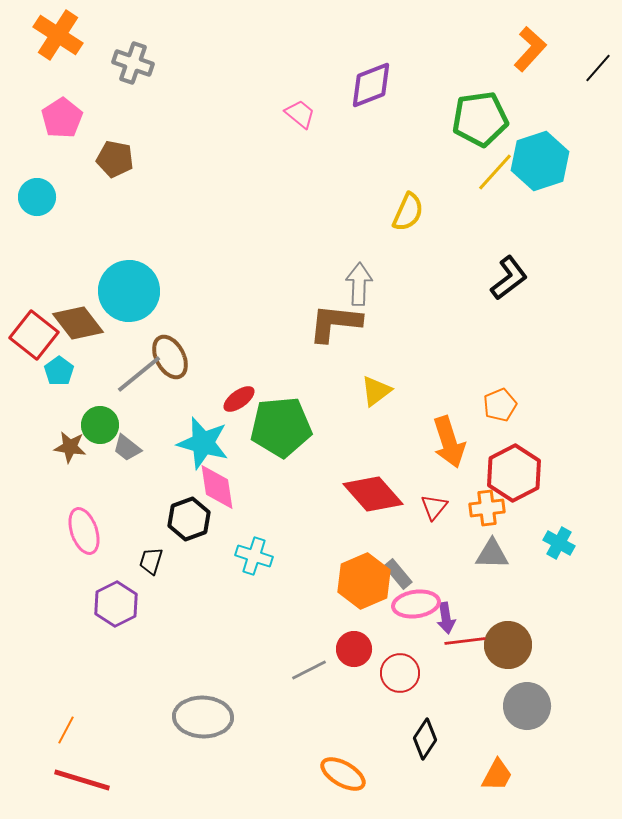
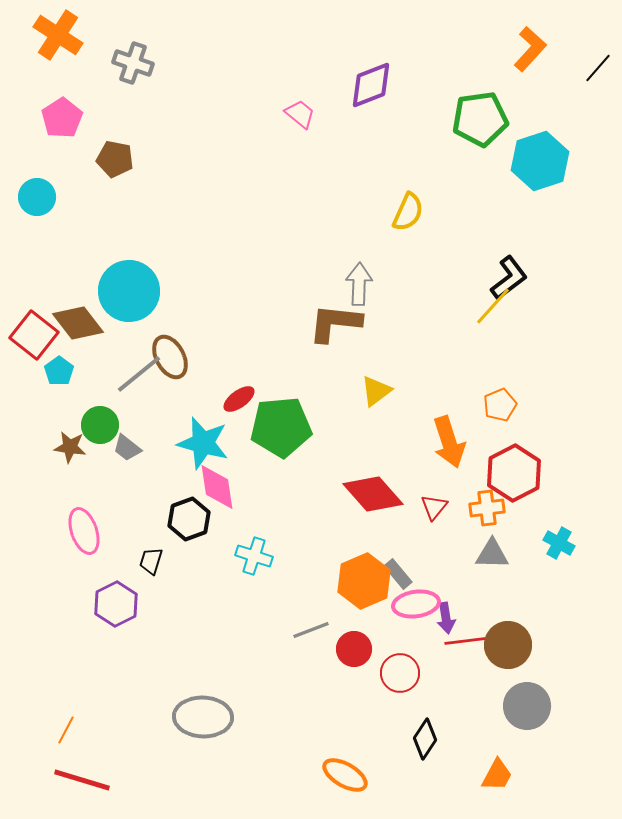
yellow line at (495, 172): moved 2 px left, 134 px down
gray line at (309, 670): moved 2 px right, 40 px up; rotated 6 degrees clockwise
orange ellipse at (343, 774): moved 2 px right, 1 px down
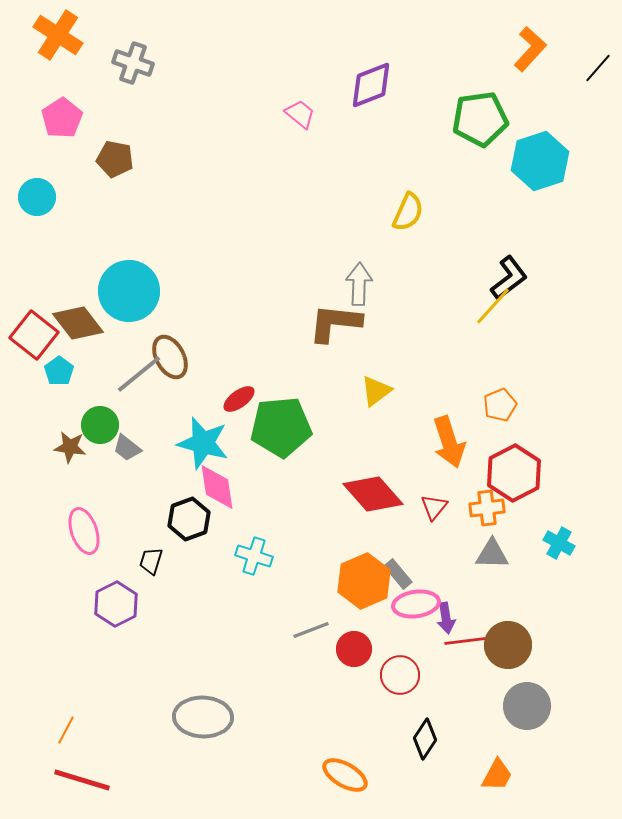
red circle at (400, 673): moved 2 px down
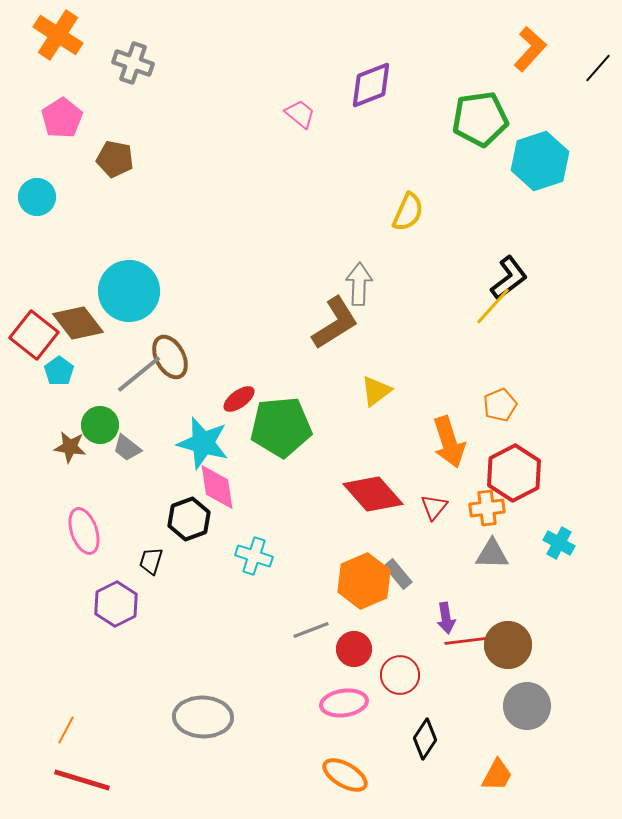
brown L-shape at (335, 323): rotated 142 degrees clockwise
pink ellipse at (416, 604): moved 72 px left, 99 px down
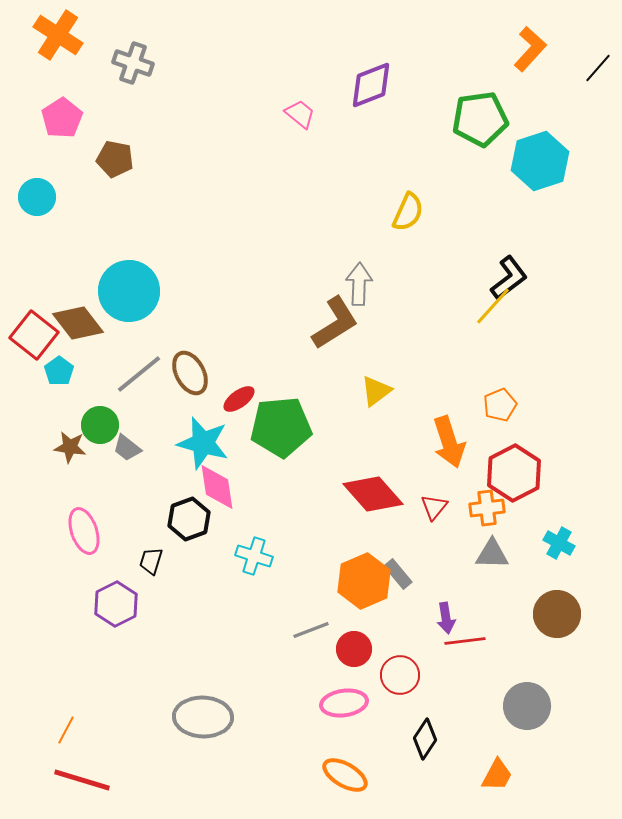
brown ellipse at (170, 357): moved 20 px right, 16 px down
brown circle at (508, 645): moved 49 px right, 31 px up
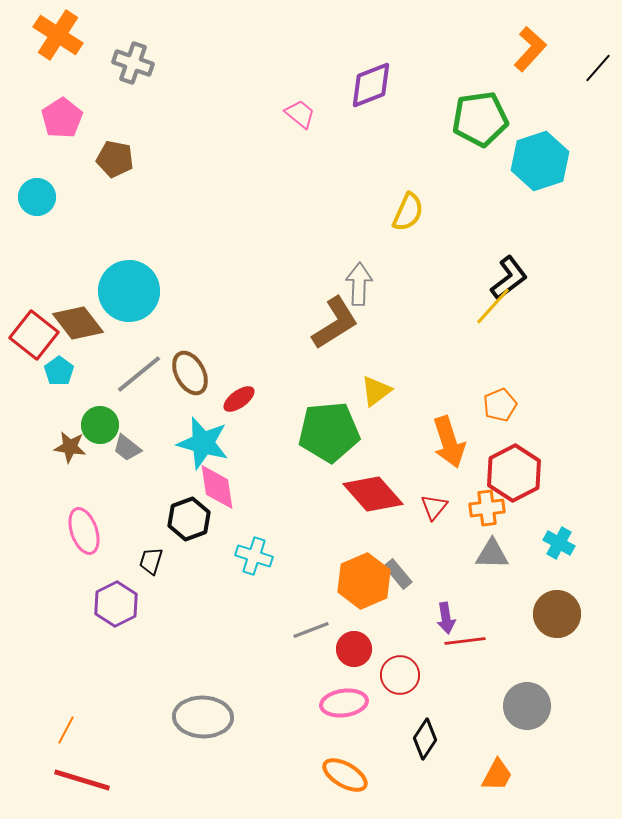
green pentagon at (281, 427): moved 48 px right, 5 px down
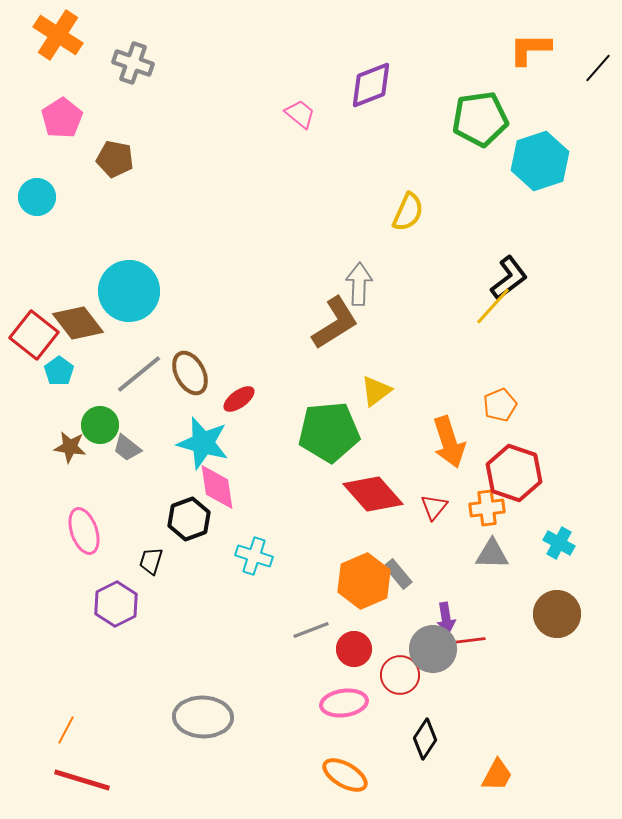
orange L-shape at (530, 49): rotated 132 degrees counterclockwise
red hexagon at (514, 473): rotated 14 degrees counterclockwise
gray circle at (527, 706): moved 94 px left, 57 px up
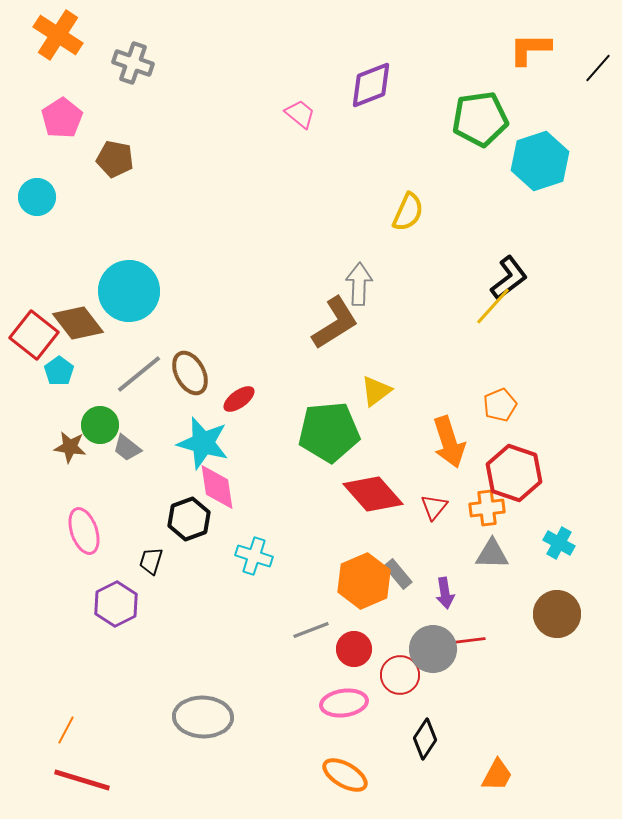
purple arrow at (446, 618): moved 1 px left, 25 px up
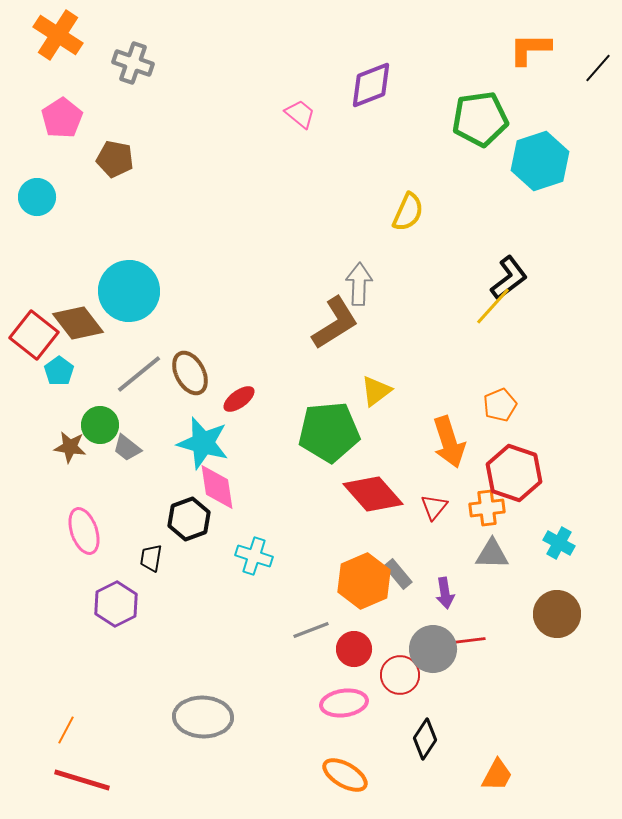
black trapezoid at (151, 561): moved 3 px up; rotated 8 degrees counterclockwise
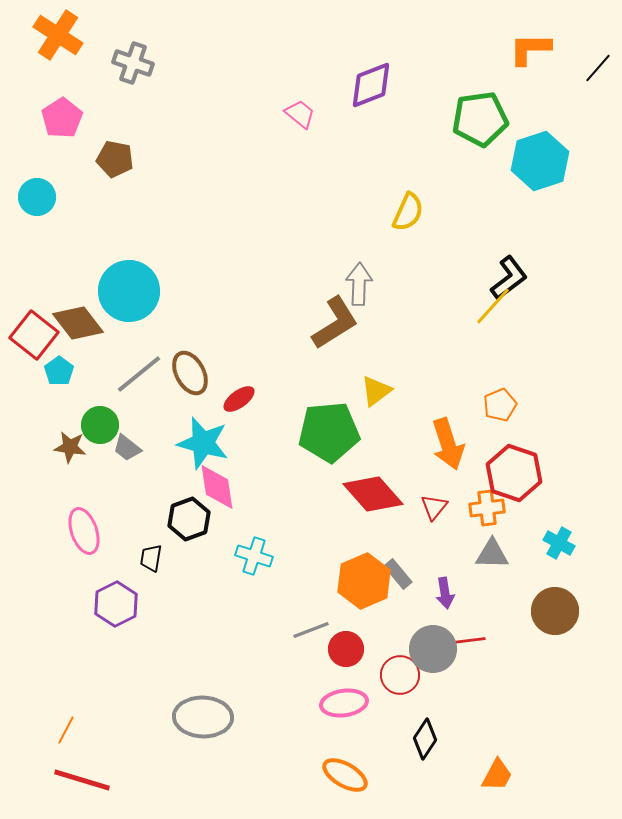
orange arrow at (449, 442): moved 1 px left, 2 px down
brown circle at (557, 614): moved 2 px left, 3 px up
red circle at (354, 649): moved 8 px left
